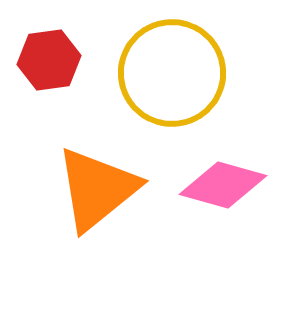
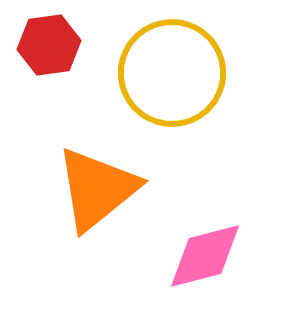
red hexagon: moved 15 px up
pink diamond: moved 18 px left, 71 px down; rotated 30 degrees counterclockwise
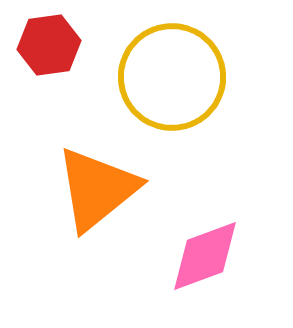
yellow circle: moved 4 px down
pink diamond: rotated 6 degrees counterclockwise
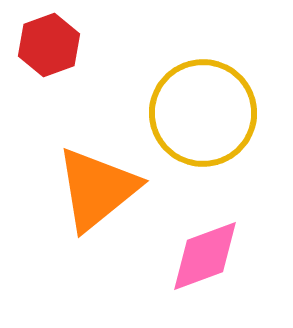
red hexagon: rotated 12 degrees counterclockwise
yellow circle: moved 31 px right, 36 px down
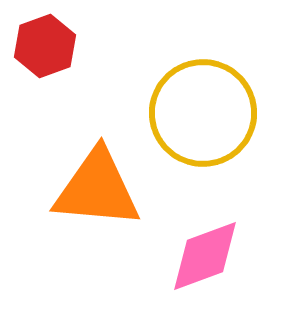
red hexagon: moved 4 px left, 1 px down
orange triangle: rotated 44 degrees clockwise
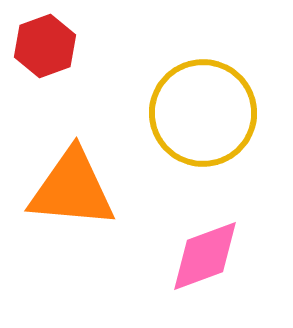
orange triangle: moved 25 px left
